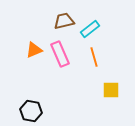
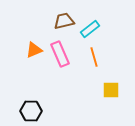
black hexagon: rotated 10 degrees counterclockwise
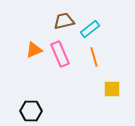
yellow square: moved 1 px right, 1 px up
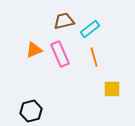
black hexagon: rotated 15 degrees counterclockwise
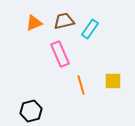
cyan rectangle: rotated 18 degrees counterclockwise
orange triangle: moved 27 px up
orange line: moved 13 px left, 28 px down
yellow square: moved 1 px right, 8 px up
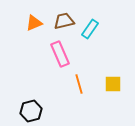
yellow square: moved 3 px down
orange line: moved 2 px left, 1 px up
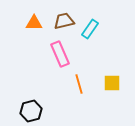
orange triangle: rotated 24 degrees clockwise
yellow square: moved 1 px left, 1 px up
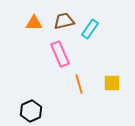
black hexagon: rotated 10 degrees counterclockwise
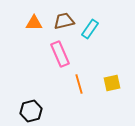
yellow square: rotated 12 degrees counterclockwise
black hexagon: rotated 10 degrees clockwise
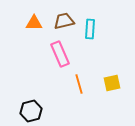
cyan rectangle: rotated 30 degrees counterclockwise
